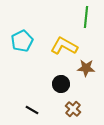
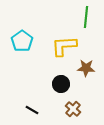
cyan pentagon: rotated 10 degrees counterclockwise
yellow L-shape: rotated 32 degrees counterclockwise
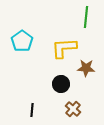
yellow L-shape: moved 2 px down
black line: rotated 64 degrees clockwise
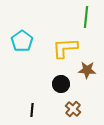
yellow L-shape: moved 1 px right
brown star: moved 1 px right, 2 px down
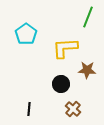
green line: moved 2 px right; rotated 15 degrees clockwise
cyan pentagon: moved 4 px right, 7 px up
black line: moved 3 px left, 1 px up
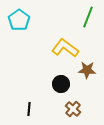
cyan pentagon: moved 7 px left, 14 px up
yellow L-shape: rotated 40 degrees clockwise
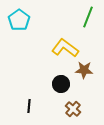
brown star: moved 3 px left
black line: moved 3 px up
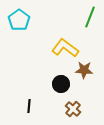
green line: moved 2 px right
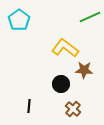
green line: rotated 45 degrees clockwise
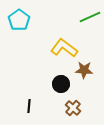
yellow L-shape: moved 1 px left
brown cross: moved 1 px up
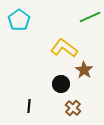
brown star: rotated 30 degrees clockwise
